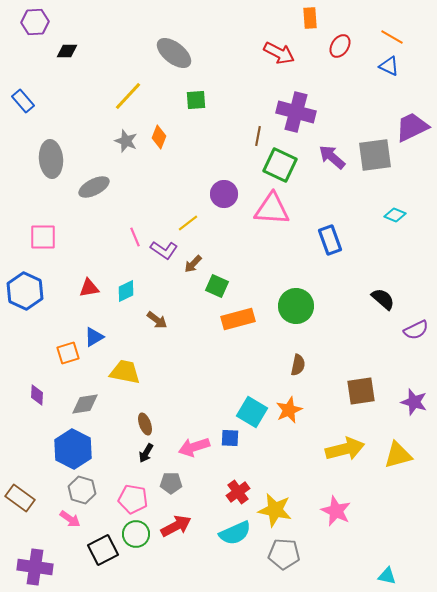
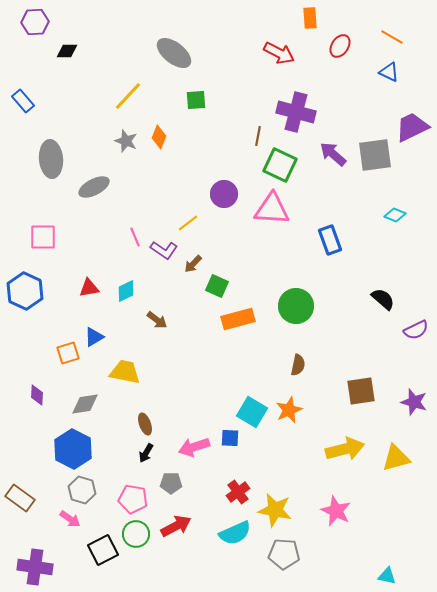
blue triangle at (389, 66): moved 6 px down
purple arrow at (332, 157): moved 1 px right, 3 px up
yellow triangle at (398, 455): moved 2 px left, 3 px down
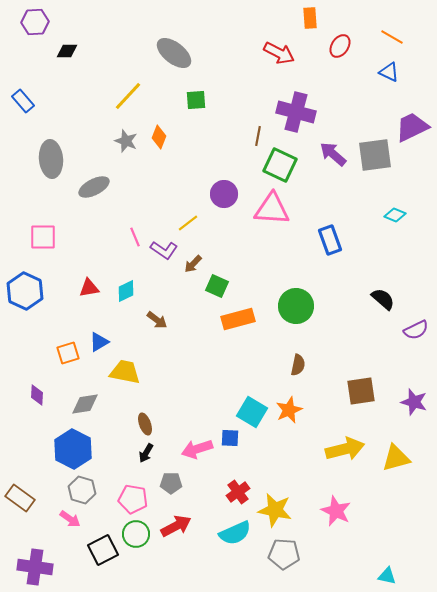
blue triangle at (94, 337): moved 5 px right, 5 px down
pink arrow at (194, 447): moved 3 px right, 2 px down
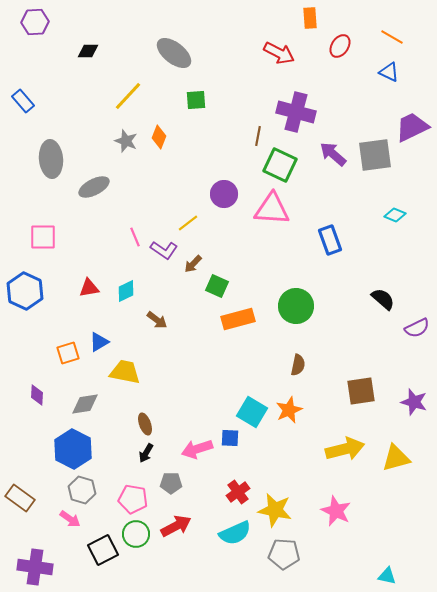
black diamond at (67, 51): moved 21 px right
purple semicircle at (416, 330): moved 1 px right, 2 px up
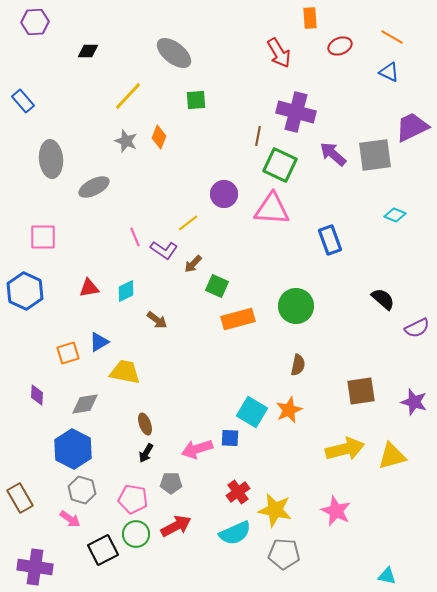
red ellipse at (340, 46): rotated 35 degrees clockwise
red arrow at (279, 53): rotated 32 degrees clockwise
yellow triangle at (396, 458): moved 4 px left, 2 px up
brown rectangle at (20, 498): rotated 24 degrees clockwise
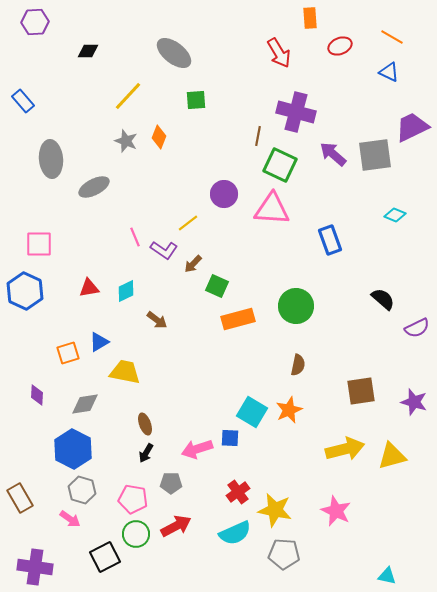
pink square at (43, 237): moved 4 px left, 7 px down
black square at (103, 550): moved 2 px right, 7 px down
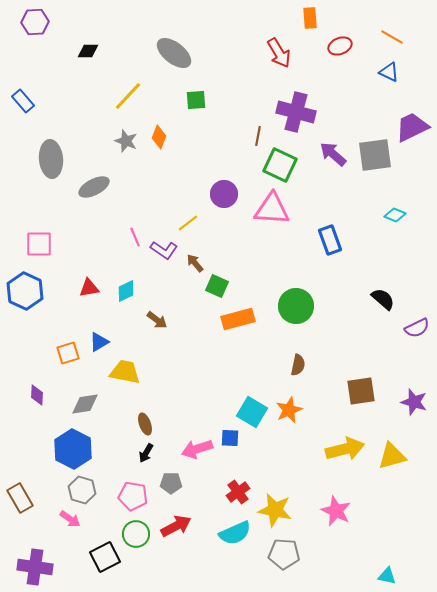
brown arrow at (193, 264): moved 2 px right, 1 px up; rotated 96 degrees clockwise
pink pentagon at (133, 499): moved 3 px up
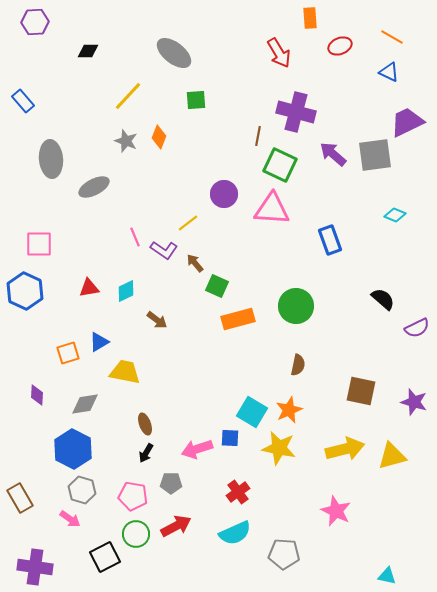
purple trapezoid at (412, 127): moved 5 px left, 5 px up
brown square at (361, 391): rotated 20 degrees clockwise
yellow star at (275, 510): moved 4 px right, 62 px up
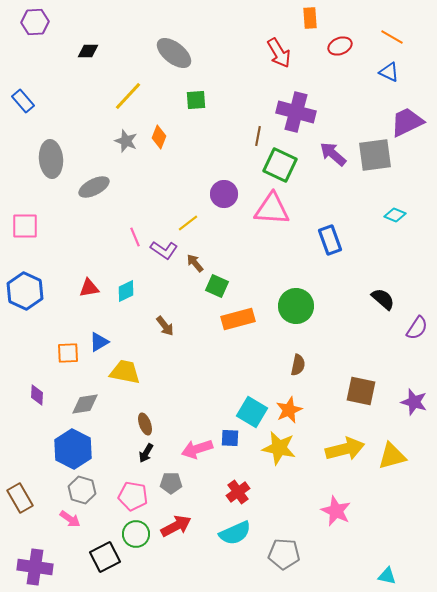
pink square at (39, 244): moved 14 px left, 18 px up
brown arrow at (157, 320): moved 8 px right, 6 px down; rotated 15 degrees clockwise
purple semicircle at (417, 328): rotated 30 degrees counterclockwise
orange square at (68, 353): rotated 15 degrees clockwise
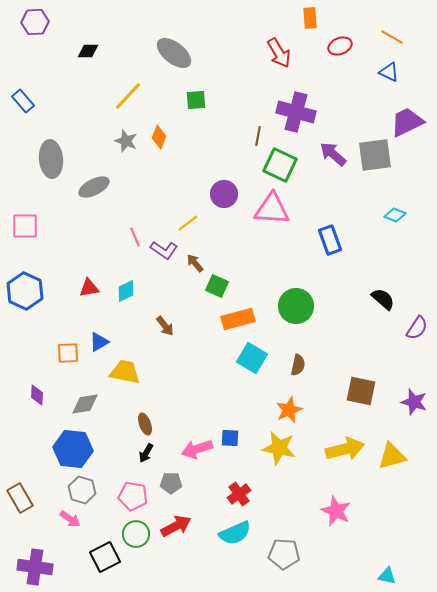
cyan square at (252, 412): moved 54 px up
blue hexagon at (73, 449): rotated 21 degrees counterclockwise
red cross at (238, 492): moved 1 px right, 2 px down
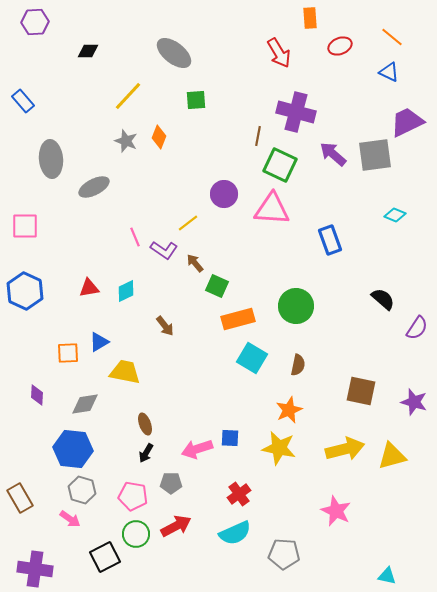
orange line at (392, 37): rotated 10 degrees clockwise
purple cross at (35, 567): moved 2 px down
